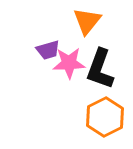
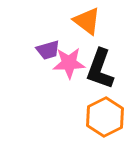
orange triangle: rotated 32 degrees counterclockwise
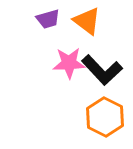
purple trapezoid: moved 31 px up
black L-shape: moved 2 px right, 1 px down; rotated 63 degrees counterclockwise
orange hexagon: rotated 6 degrees counterclockwise
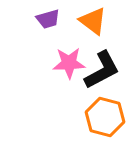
orange triangle: moved 6 px right
black L-shape: rotated 75 degrees counterclockwise
orange hexagon: rotated 12 degrees counterclockwise
